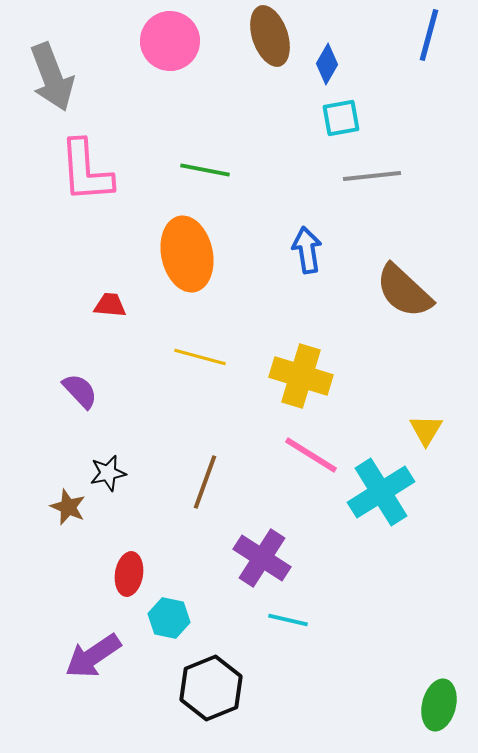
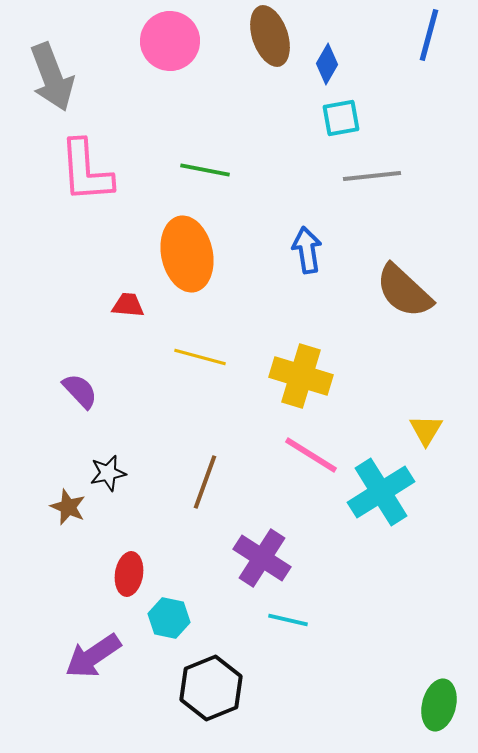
red trapezoid: moved 18 px right
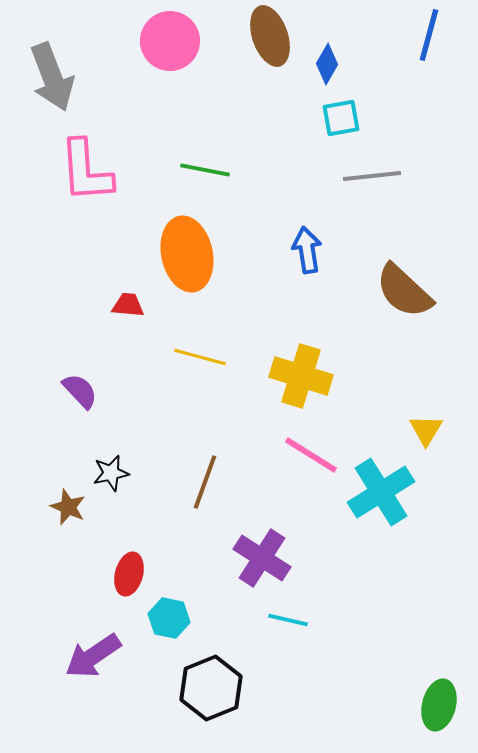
black star: moved 3 px right
red ellipse: rotated 6 degrees clockwise
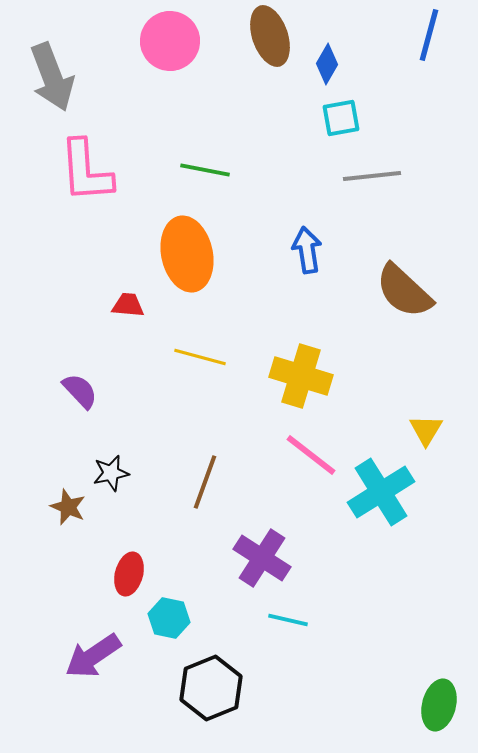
pink line: rotated 6 degrees clockwise
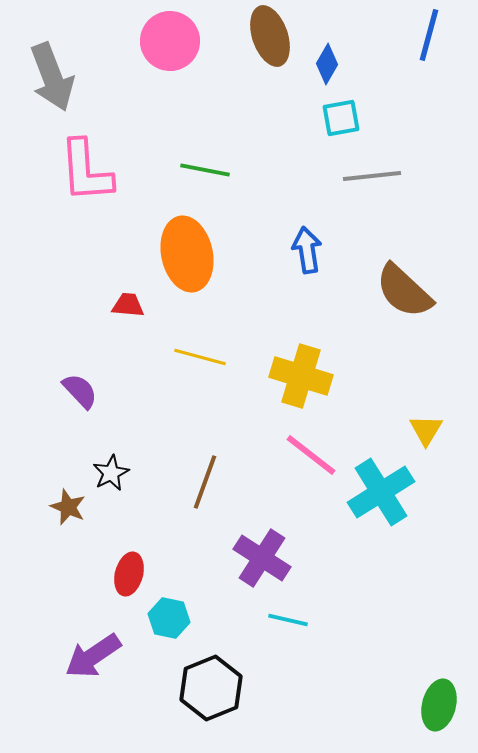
black star: rotated 15 degrees counterclockwise
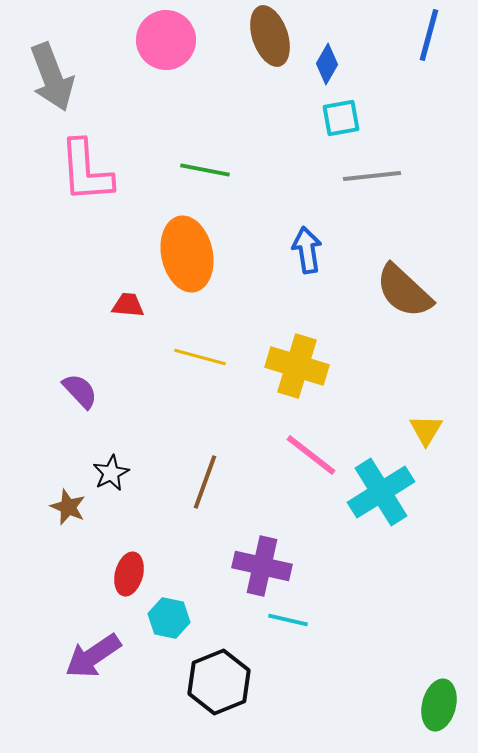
pink circle: moved 4 px left, 1 px up
yellow cross: moved 4 px left, 10 px up
purple cross: moved 8 px down; rotated 20 degrees counterclockwise
black hexagon: moved 8 px right, 6 px up
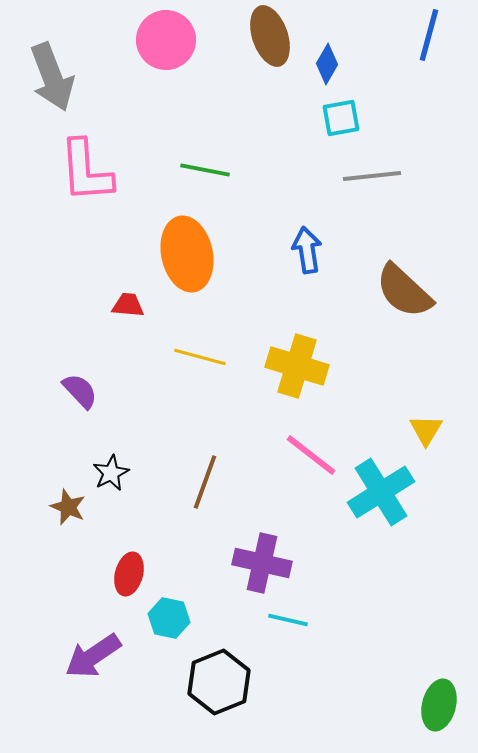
purple cross: moved 3 px up
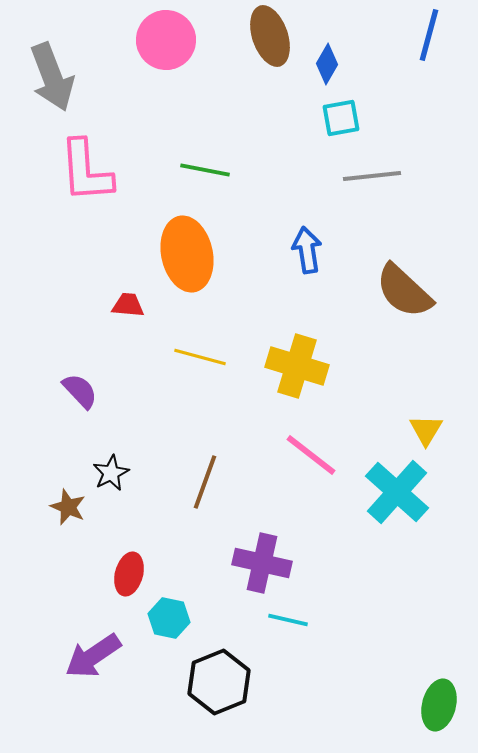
cyan cross: moved 16 px right; rotated 16 degrees counterclockwise
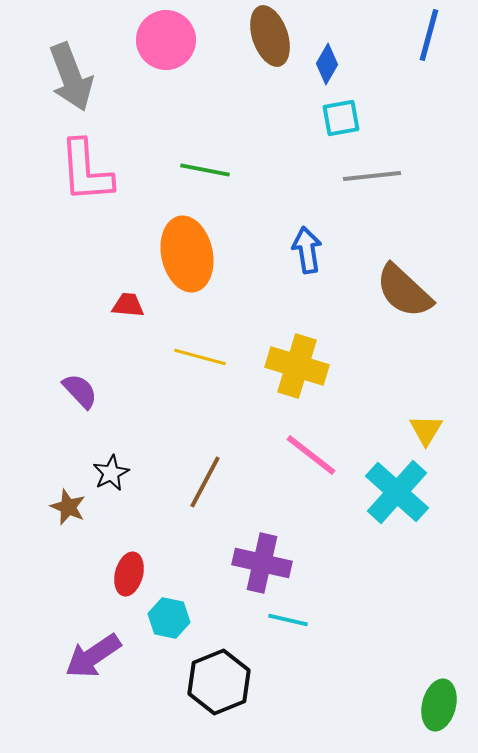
gray arrow: moved 19 px right
brown line: rotated 8 degrees clockwise
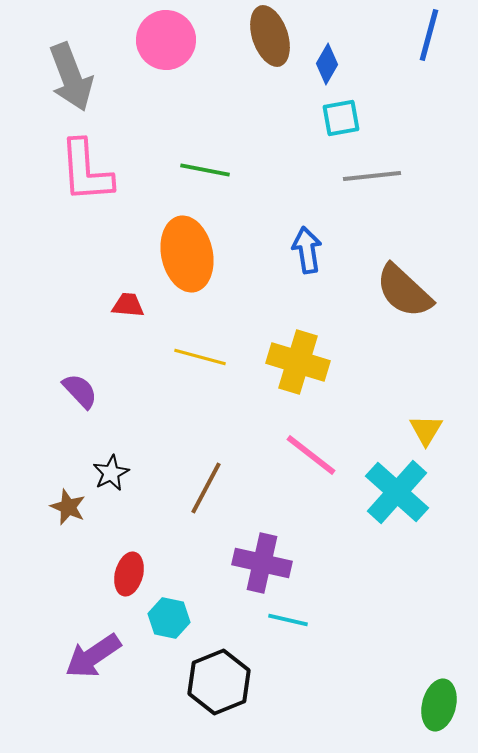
yellow cross: moved 1 px right, 4 px up
brown line: moved 1 px right, 6 px down
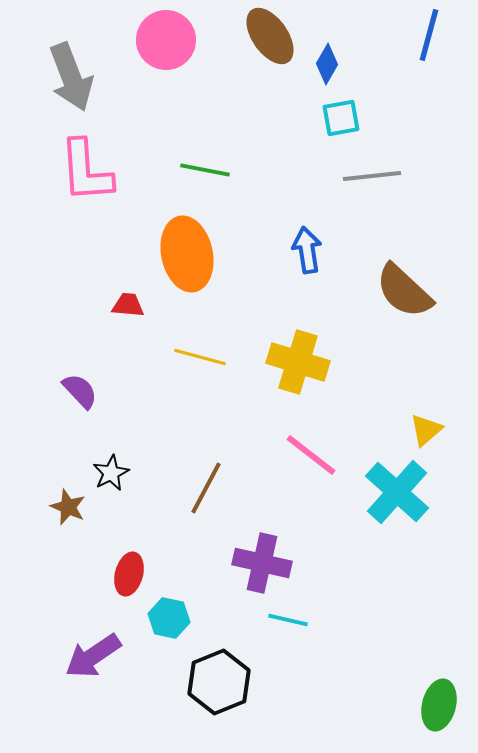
brown ellipse: rotated 16 degrees counterclockwise
yellow triangle: rotated 18 degrees clockwise
